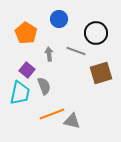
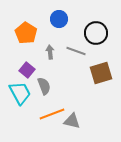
gray arrow: moved 1 px right, 2 px up
cyan trapezoid: rotated 40 degrees counterclockwise
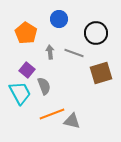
gray line: moved 2 px left, 2 px down
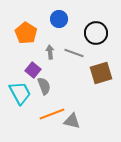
purple square: moved 6 px right
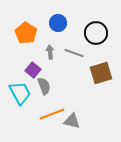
blue circle: moved 1 px left, 4 px down
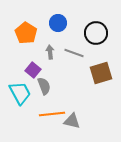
orange line: rotated 15 degrees clockwise
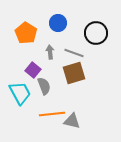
brown square: moved 27 px left
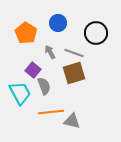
gray arrow: rotated 24 degrees counterclockwise
orange line: moved 1 px left, 2 px up
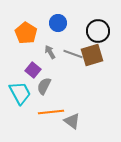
black circle: moved 2 px right, 2 px up
gray line: moved 1 px left, 1 px down
brown square: moved 18 px right, 18 px up
gray semicircle: rotated 132 degrees counterclockwise
gray triangle: rotated 24 degrees clockwise
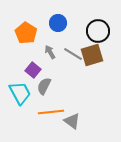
gray line: rotated 12 degrees clockwise
